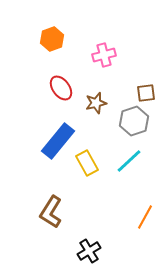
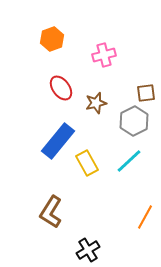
gray hexagon: rotated 8 degrees counterclockwise
black cross: moved 1 px left, 1 px up
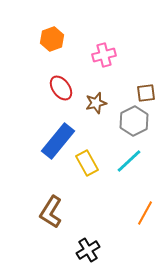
orange line: moved 4 px up
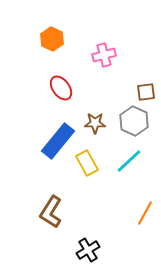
orange hexagon: rotated 15 degrees counterclockwise
brown square: moved 1 px up
brown star: moved 1 px left, 20 px down; rotated 15 degrees clockwise
gray hexagon: rotated 8 degrees counterclockwise
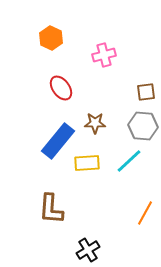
orange hexagon: moved 1 px left, 1 px up
gray hexagon: moved 9 px right, 5 px down; rotated 20 degrees counterclockwise
yellow rectangle: rotated 65 degrees counterclockwise
brown L-shape: moved 3 px up; rotated 28 degrees counterclockwise
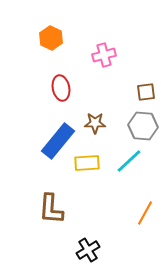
red ellipse: rotated 25 degrees clockwise
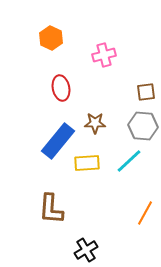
black cross: moved 2 px left
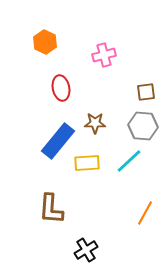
orange hexagon: moved 6 px left, 4 px down
